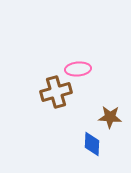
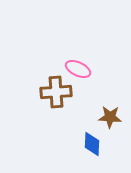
pink ellipse: rotated 30 degrees clockwise
brown cross: rotated 12 degrees clockwise
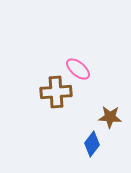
pink ellipse: rotated 15 degrees clockwise
blue diamond: rotated 35 degrees clockwise
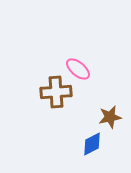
brown star: rotated 15 degrees counterclockwise
blue diamond: rotated 25 degrees clockwise
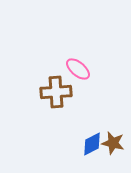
brown star: moved 3 px right, 26 px down; rotated 25 degrees clockwise
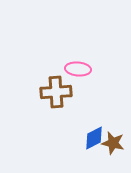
pink ellipse: rotated 35 degrees counterclockwise
blue diamond: moved 2 px right, 6 px up
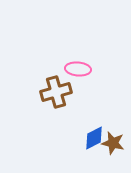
brown cross: rotated 12 degrees counterclockwise
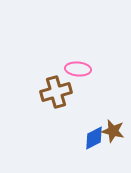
brown star: moved 12 px up
